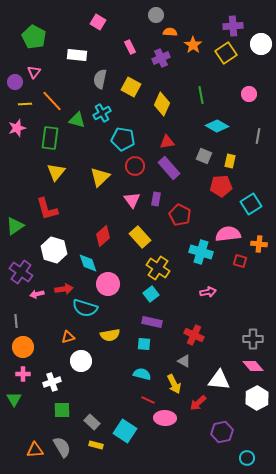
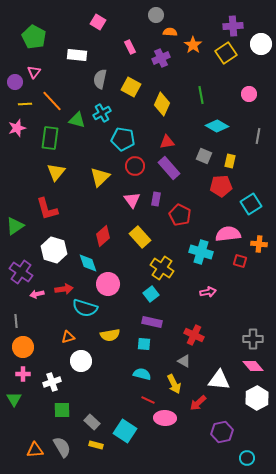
yellow cross at (158, 268): moved 4 px right
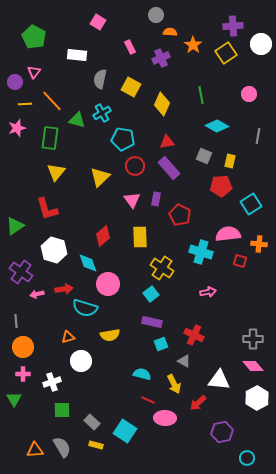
yellow rectangle at (140, 237): rotated 40 degrees clockwise
cyan square at (144, 344): moved 17 px right; rotated 24 degrees counterclockwise
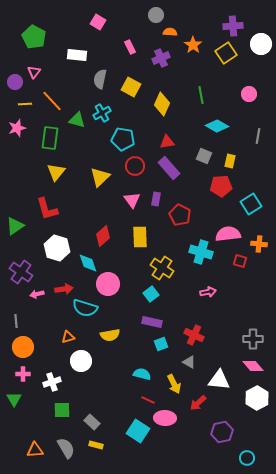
white hexagon at (54, 250): moved 3 px right, 2 px up
gray triangle at (184, 361): moved 5 px right, 1 px down
cyan square at (125, 431): moved 13 px right
gray semicircle at (62, 447): moved 4 px right, 1 px down
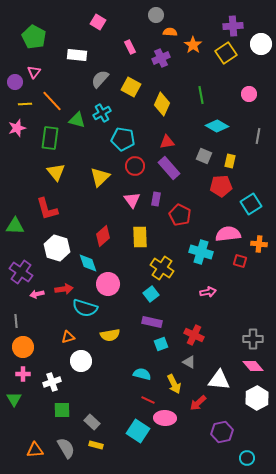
gray semicircle at (100, 79): rotated 30 degrees clockwise
yellow triangle at (56, 172): rotated 18 degrees counterclockwise
green triangle at (15, 226): rotated 36 degrees clockwise
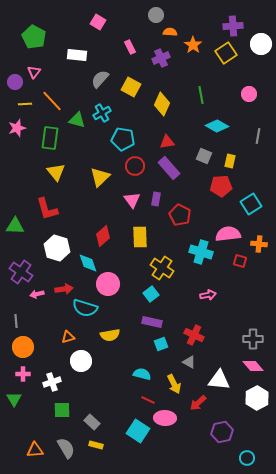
pink arrow at (208, 292): moved 3 px down
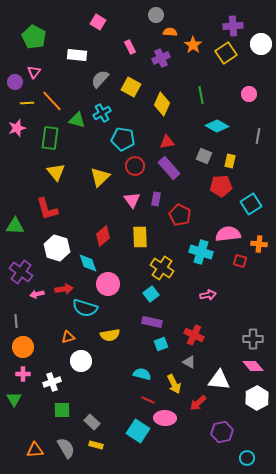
yellow line at (25, 104): moved 2 px right, 1 px up
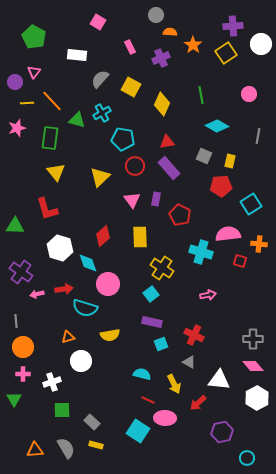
white hexagon at (57, 248): moved 3 px right
